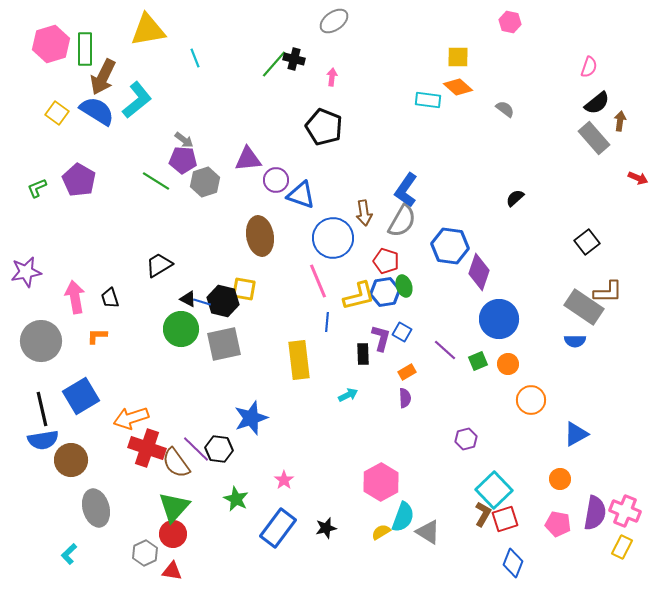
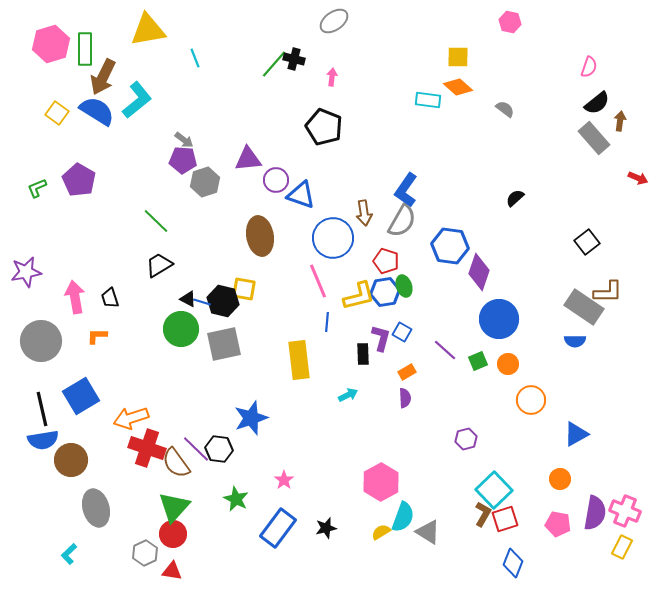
green line at (156, 181): moved 40 px down; rotated 12 degrees clockwise
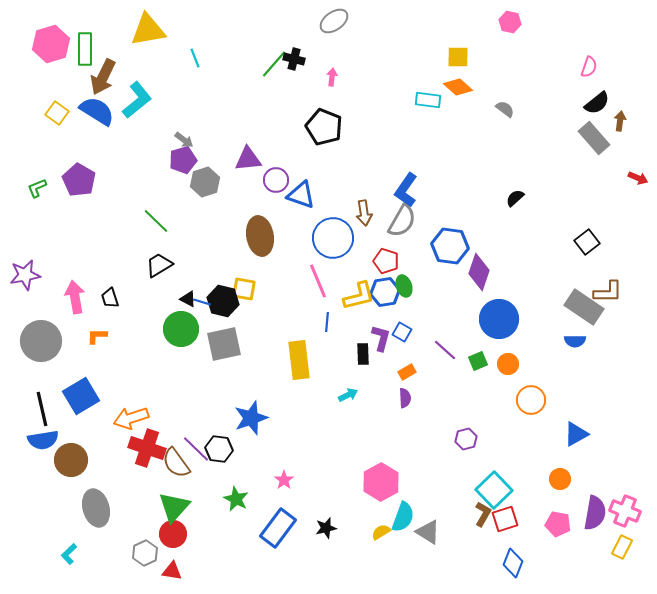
purple pentagon at (183, 160): rotated 20 degrees counterclockwise
purple star at (26, 272): moved 1 px left, 3 px down
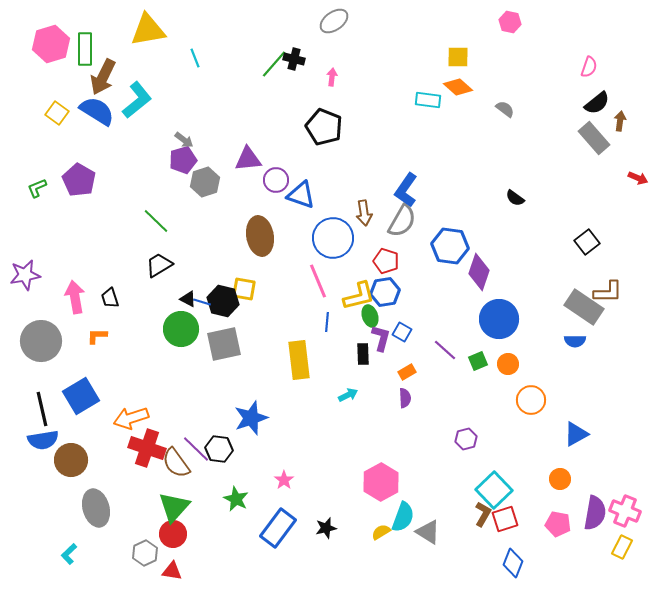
black semicircle at (515, 198): rotated 102 degrees counterclockwise
green ellipse at (404, 286): moved 34 px left, 30 px down
